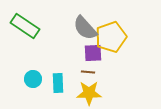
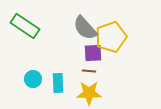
brown line: moved 1 px right, 1 px up
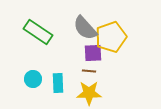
green rectangle: moved 13 px right, 6 px down
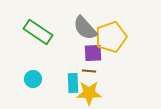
cyan rectangle: moved 15 px right
